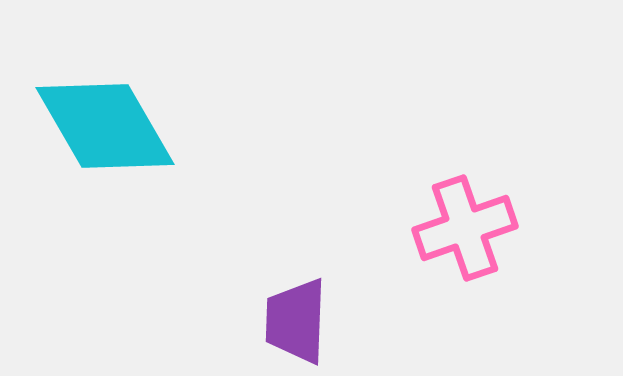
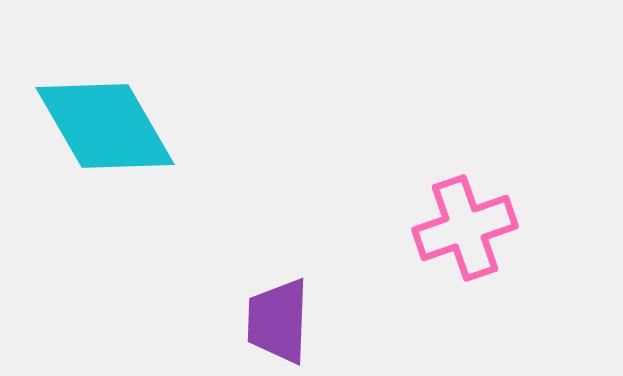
purple trapezoid: moved 18 px left
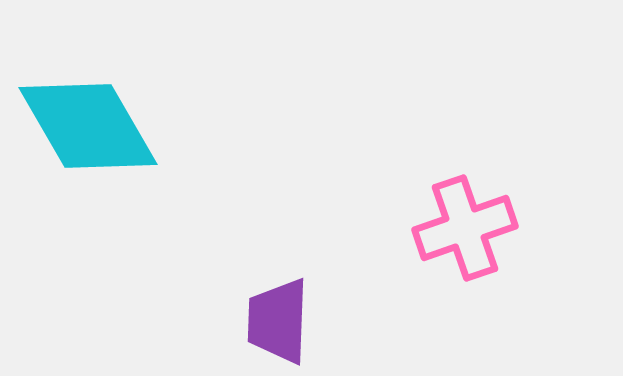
cyan diamond: moved 17 px left
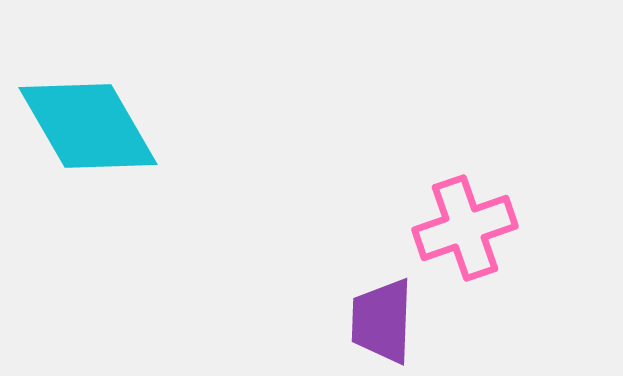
purple trapezoid: moved 104 px right
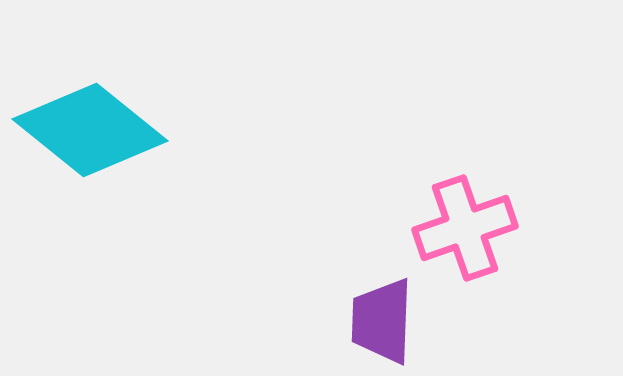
cyan diamond: moved 2 px right, 4 px down; rotated 21 degrees counterclockwise
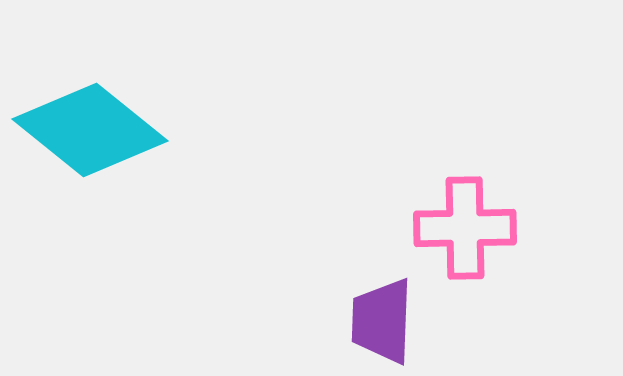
pink cross: rotated 18 degrees clockwise
